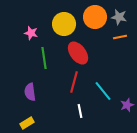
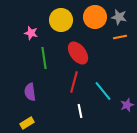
yellow circle: moved 3 px left, 4 px up
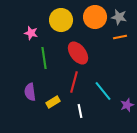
yellow rectangle: moved 26 px right, 21 px up
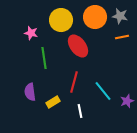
gray star: moved 1 px right, 1 px up
orange line: moved 2 px right
red ellipse: moved 7 px up
purple star: moved 4 px up
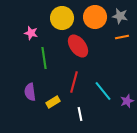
yellow circle: moved 1 px right, 2 px up
white line: moved 3 px down
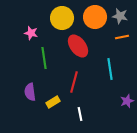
cyan line: moved 7 px right, 22 px up; rotated 30 degrees clockwise
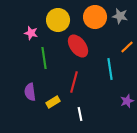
yellow circle: moved 4 px left, 2 px down
orange line: moved 5 px right, 10 px down; rotated 32 degrees counterclockwise
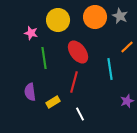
gray star: rotated 14 degrees clockwise
red ellipse: moved 6 px down
white line: rotated 16 degrees counterclockwise
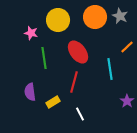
purple star: rotated 16 degrees counterclockwise
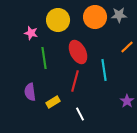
gray star: moved 1 px left, 1 px up; rotated 28 degrees counterclockwise
red ellipse: rotated 10 degrees clockwise
cyan line: moved 6 px left, 1 px down
red line: moved 1 px right, 1 px up
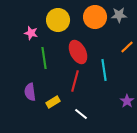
white line: moved 1 px right; rotated 24 degrees counterclockwise
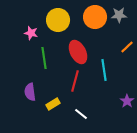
yellow rectangle: moved 2 px down
